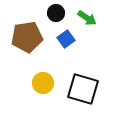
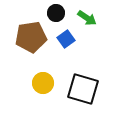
brown pentagon: moved 4 px right
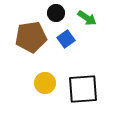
yellow circle: moved 2 px right
black square: rotated 20 degrees counterclockwise
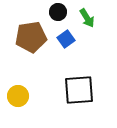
black circle: moved 2 px right, 1 px up
green arrow: rotated 24 degrees clockwise
yellow circle: moved 27 px left, 13 px down
black square: moved 4 px left, 1 px down
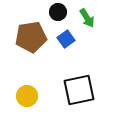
black square: rotated 8 degrees counterclockwise
yellow circle: moved 9 px right
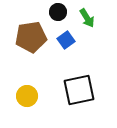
blue square: moved 1 px down
